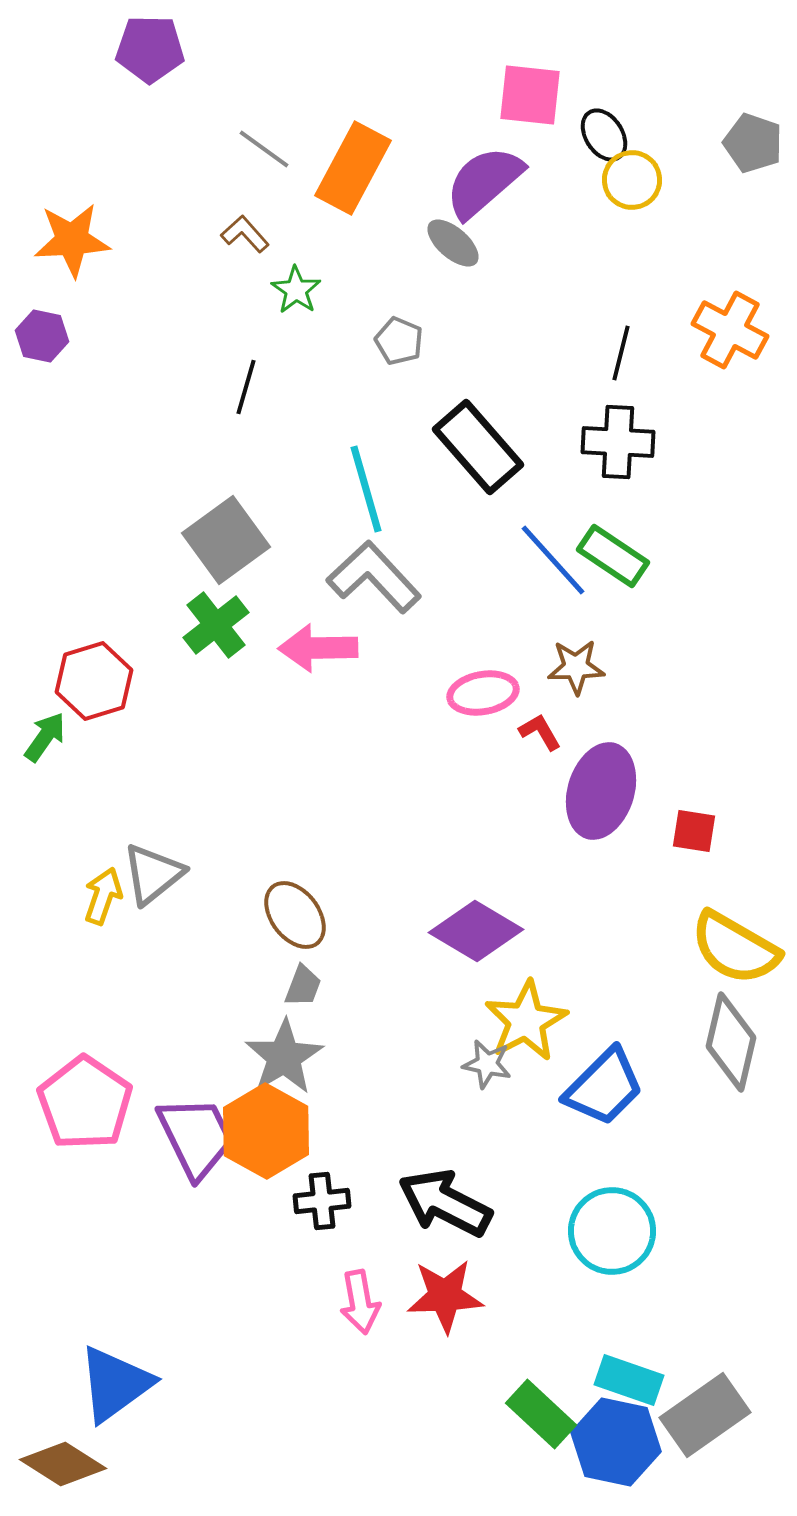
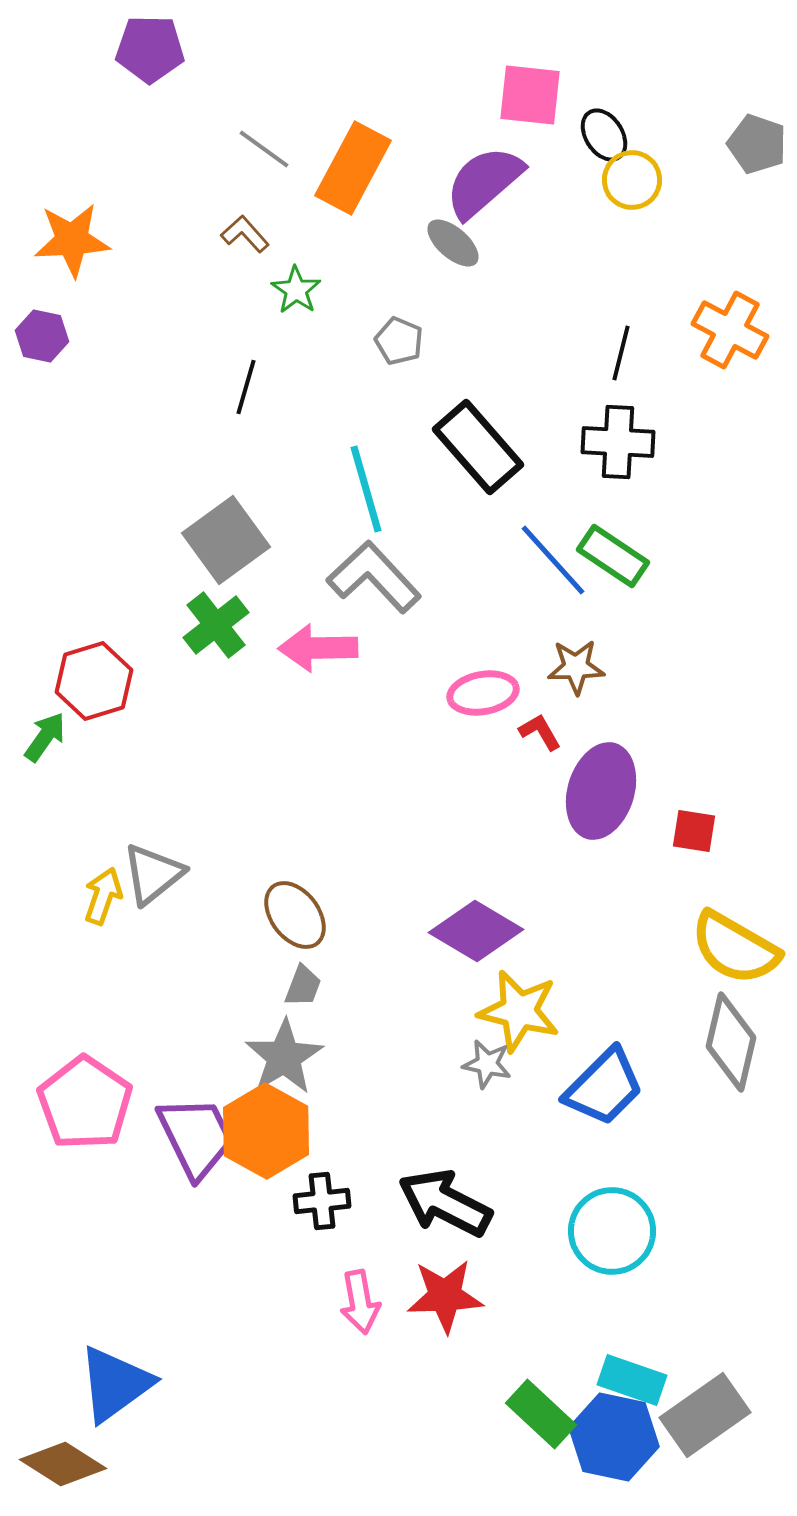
gray pentagon at (753, 143): moved 4 px right, 1 px down
yellow star at (526, 1021): moved 7 px left, 10 px up; rotated 30 degrees counterclockwise
cyan rectangle at (629, 1380): moved 3 px right
blue hexagon at (616, 1442): moved 2 px left, 5 px up
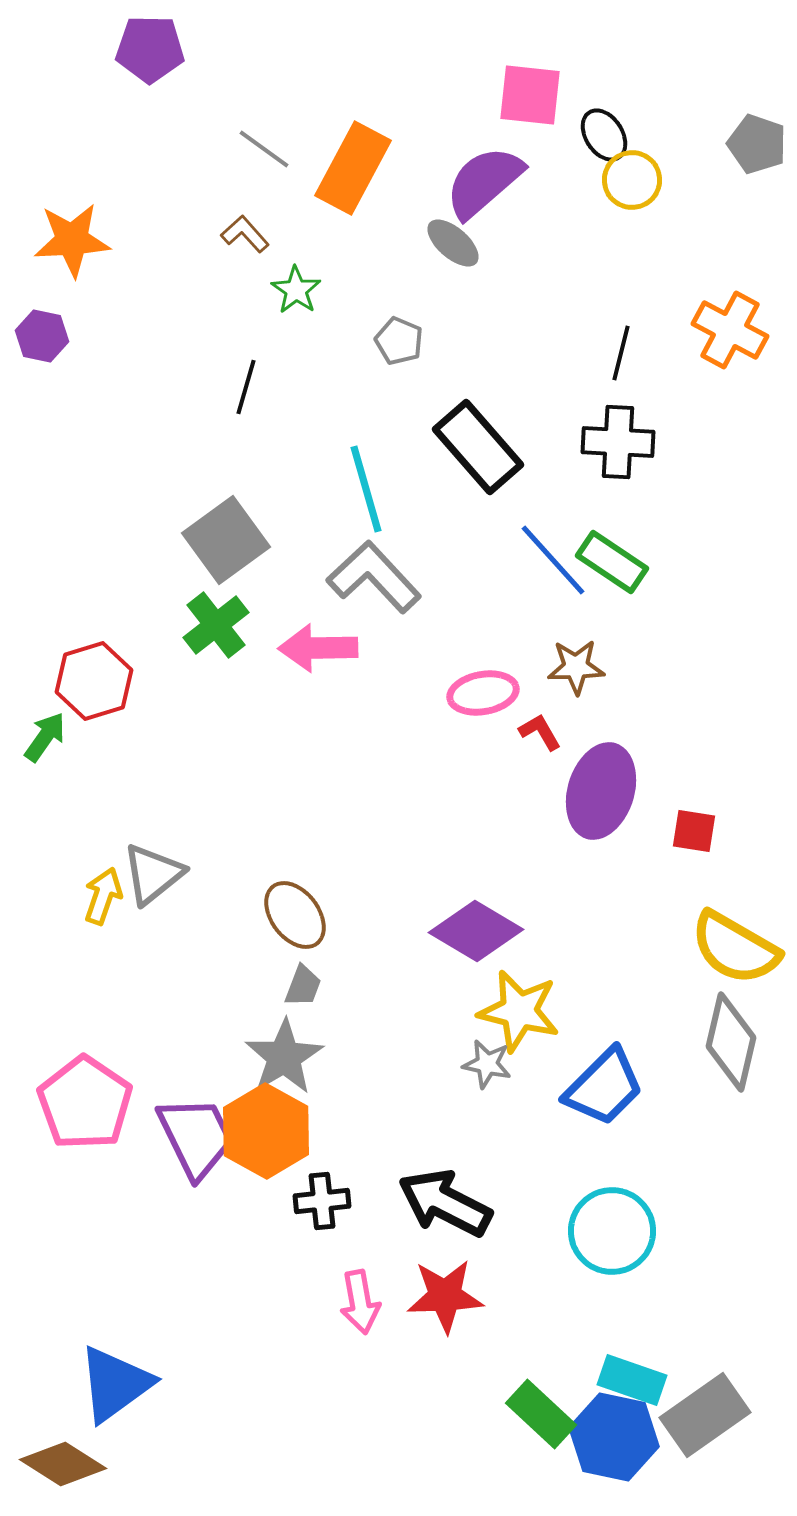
green rectangle at (613, 556): moved 1 px left, 6 px down
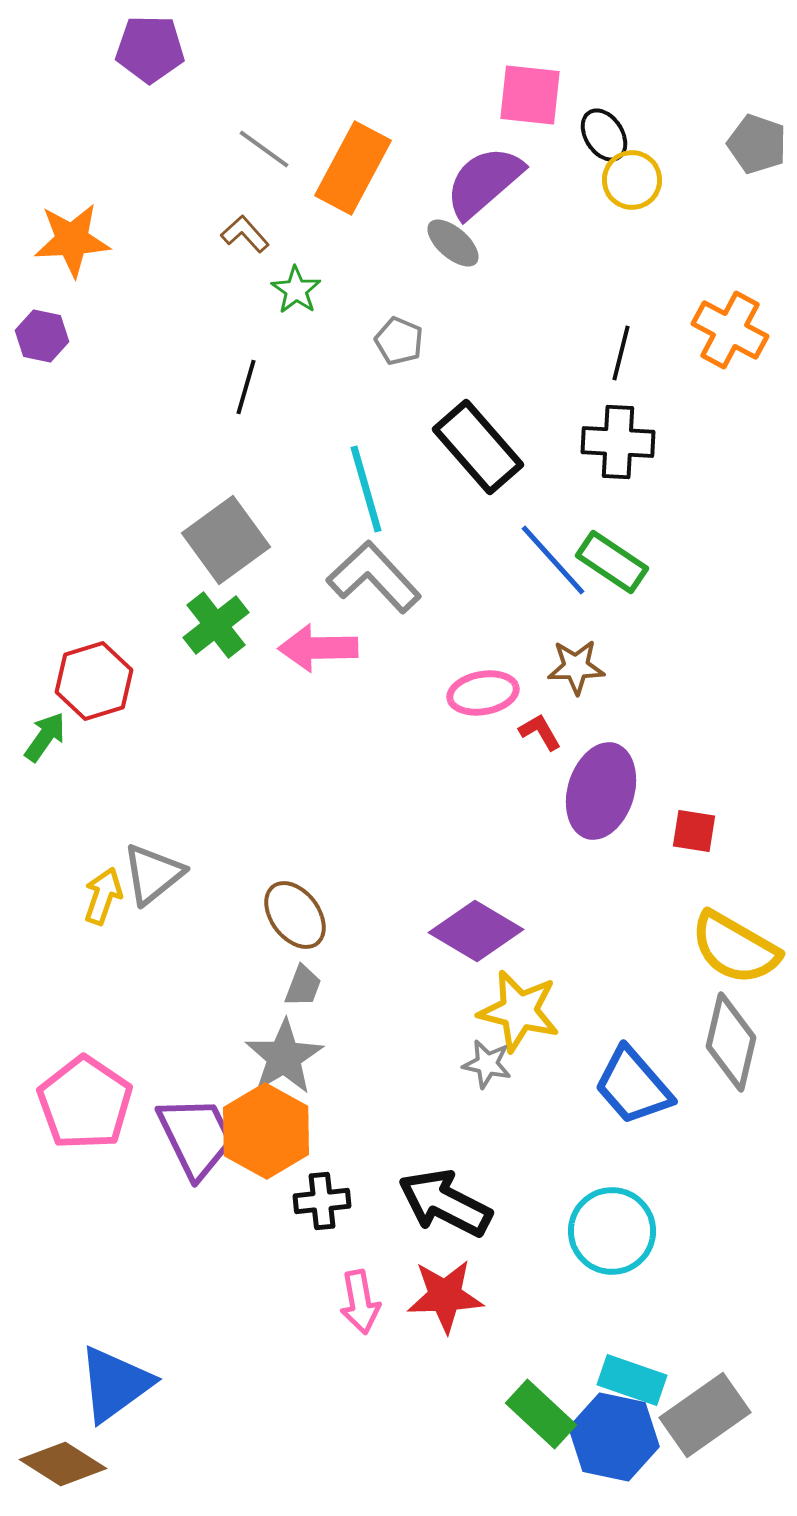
blue trapezoid at (604, 1087): moved 29 px right, 1 px up; rotated 94 degrees clockwise
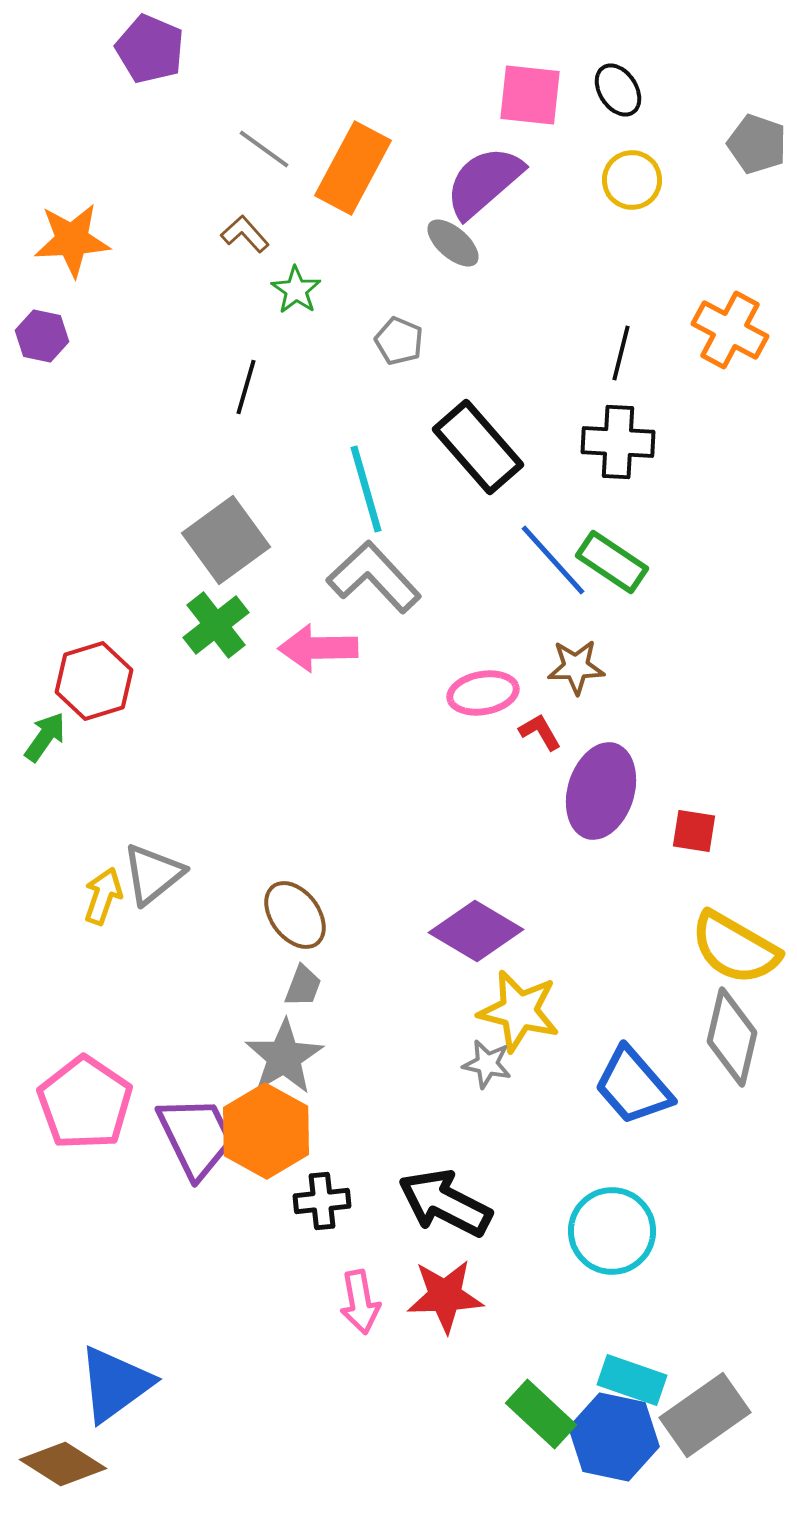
purple pentagon at (150, 49): rotated 22 degrees clockwise
black ellipse at (604, 135): moved 14 px right, 45 px up
gray diamond at (731, 1042): moved 1 px right, 5 px up
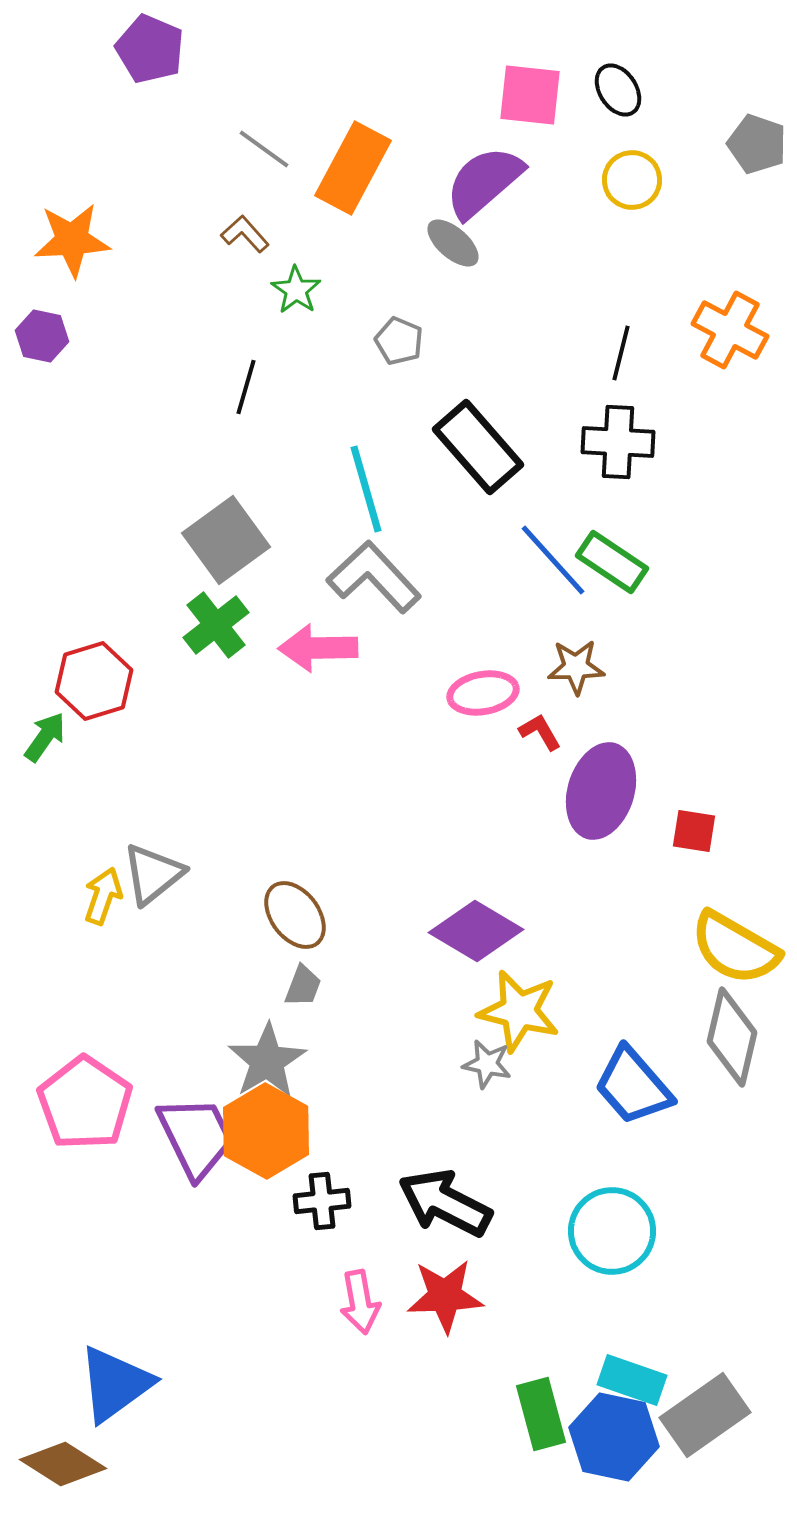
gray star at (284, 1057): moved 17 px left, 4 px down
green rectangle at (541, 1414): rotated 32 degrees clockwise
